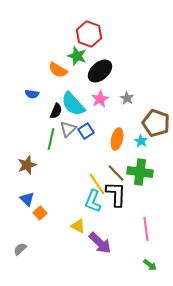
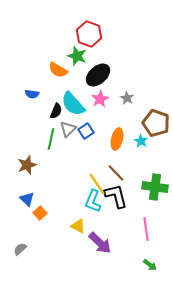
black ellipse: moved 2 px left, 4 px down
green cross: moved 15 px right, 15 px down
black L-shape: moved 2 px down; rotated 16 degrees counterclockwise
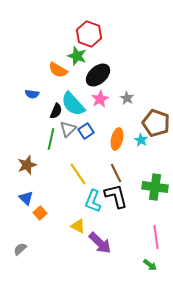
cyan star: moved 1 px up
brown line: rotated 18 degrees clockwise
yellow line: moved 19 px left, 10 px up
blue triangle: moved 1 px left, 1 px up
pink line: moved 10 px right, 8 px down
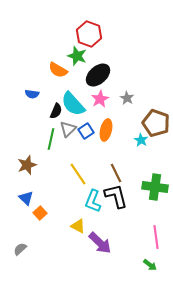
orange ellipse: moved 11 px left, 9 px up
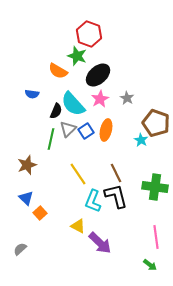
orange semicircle: moved 1 px down
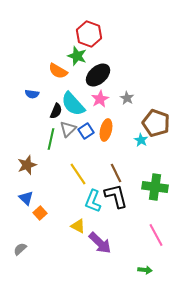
pink line: moved 2 px up; rotated 20 degrees counterclockwise
green arrow: moved 5 px left, 5 px down; rotated 32 degrees counterclockwise
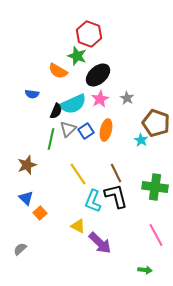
cyan semicircle: rotated 72 degrees counterclockwise
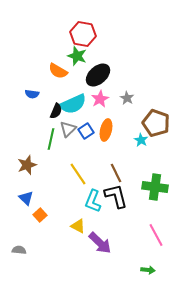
red hexagon: moved 6 px left; rotated 10 degrees counterclockwise
orange square: moved 2 px down
gray semicircle: moved 1 px left, 1 px down; rotated 48 degrees clockwise
green arrow: moved 3 px right
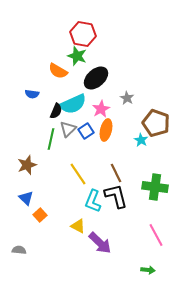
black ellipse: moved 2 px left, 3 px down
pink star: moved 1 px right, 10 px down
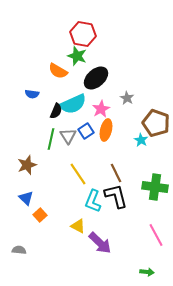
gray triangle: moved 7 px down; rotated 18 degrees counterclockwise
green arrow: moved 1 px left, 2 px down
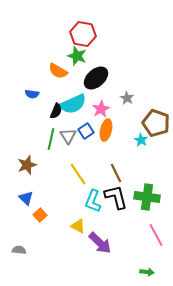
green cross: moved 8 px left, 10 px down
black L-shape: moved 1 px down
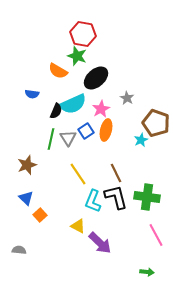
gray triangle: moved 2 px down
cyan star: rotated 16 degrees clockwise
